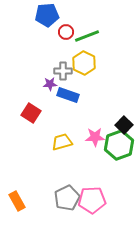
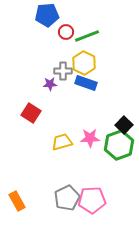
blue rectangle: moved 18 px right, 12 px up
pink star: moved 5 px left, 1 px down
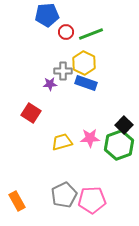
green line: moved 4 px right, 2 px up
gray pentagon: moved 3 px left, 3 px up
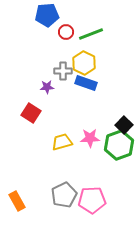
purple star: moved 3 px left, 3 px down
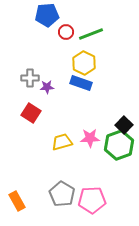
gray cross: moved 33 px left, 7 px down
blue rectangle: moved 5 px left
gray pentagon: moved 2 px left, 1 px up; rotated 15 degrees counterclockwise
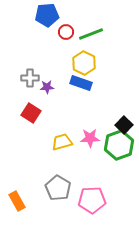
gray pentagon: moved 4 px left, 6 px up
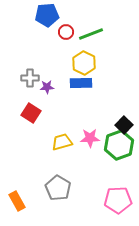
blue rectangle: rotated 20 degrees counterclockwise
pink pentagon: moved 26 px right
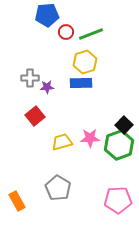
yellow hexagon: moved 1 px right, 1 px up; rotated 15 degrees clockwise
red square: moved 4 px right, 3 px down; rotated 18 degrees clockwise
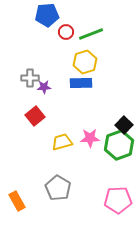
purple star: moved 3 px left
